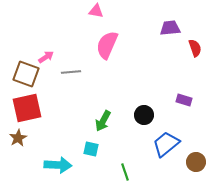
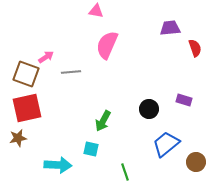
black circle: moved 5 px right, 6 px up
brown star: rotated 18 degrees clockwise
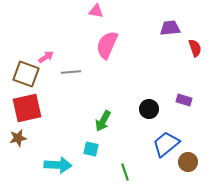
brown circle: moved 8 px left
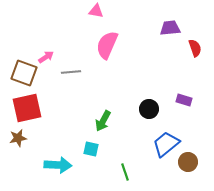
brown square: moved 2 px left, 1 px up
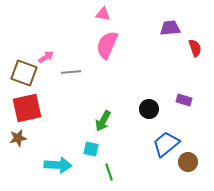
pink triangle: moved 7 px right, 3 px down
green line: moved 16 px left
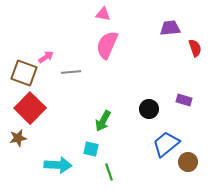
red square: moved 3 px right; rotated 32 degrees counterclockwise
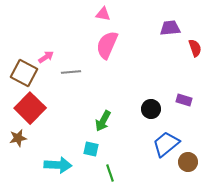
brown square: rotated 8 degrees clockwise
black circle: moved 2 px right
green line: moved 1 px right, 1 px down
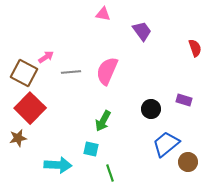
purple trapezoid: moved 28 px left, 3 px down; rotated 60 degrees clockwise
pink semicircle: moved 26 px down
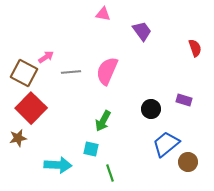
red square: moved 1 px right
